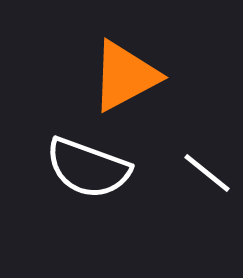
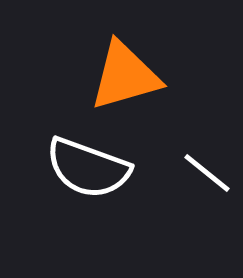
orange triangle: rotated 12 degrees clockwise
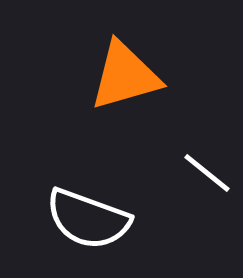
white semicircle: moved 51 px down
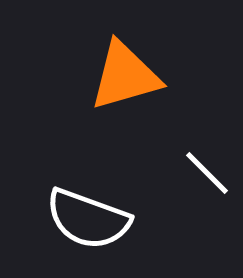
white line: rotated 6 degrees clockwise
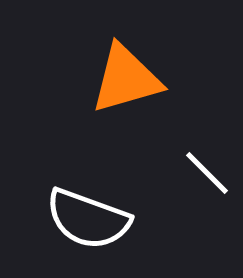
orange triangle: moved 1 px right, 3 px down
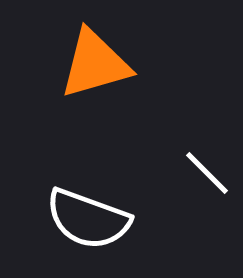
orange triangle: moved 31 px left, 15 px up
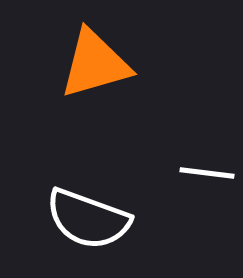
white line: rotated 38 degrees counterclockwise
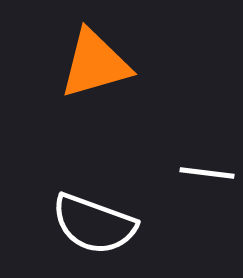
white semicircle: moved 6 px right, 5 px down
